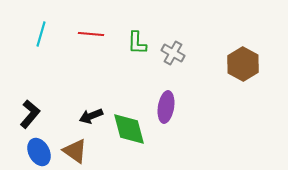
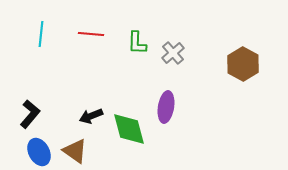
cyan line: rotated 10 degrees counterclockwise
gray cross: rotated 20 degrees clockwise
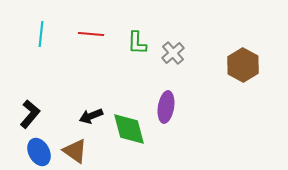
brown hexagon: moved 1 px down
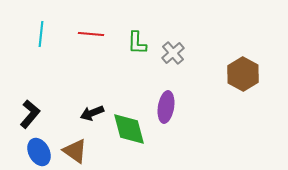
brown hexagon: moved 9 px down
black arrow: moved 1 px right, 3 px up
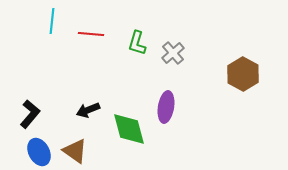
cyan line: moved 11 px right, 13 px up
green L-shape: rotated 15 degrees clockwise
black arrow: moved 4 px left, 3 px up
